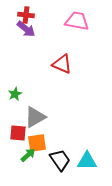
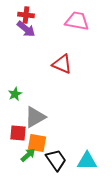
orange square: rotated 18 degrees clockwise
black trapezoid: moved 4 px left
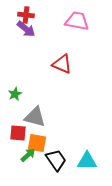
gray triangle: rotated 45 degrees clockwise
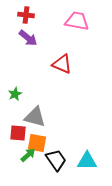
purple arrow: moved 2 px right, 9 px down
